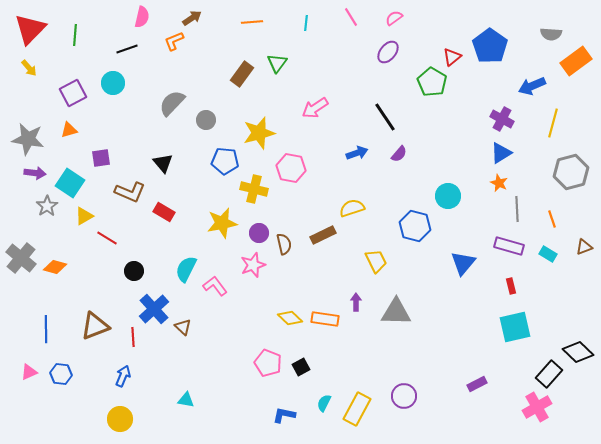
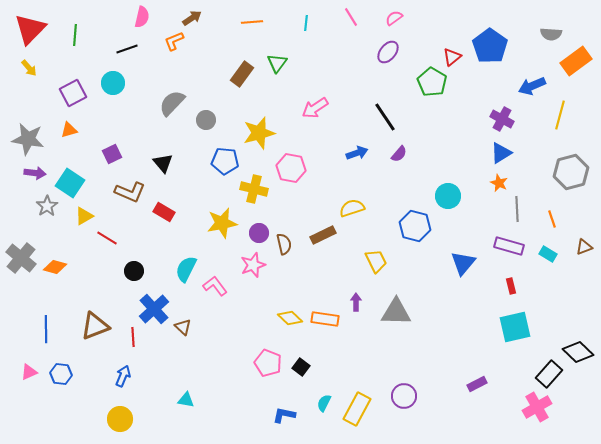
yellow line at (553, 123): moved 7 px right, 8 px up
purple square at (101, 158): moved 11 px right, 4 px up; rotated 18 degrees counterclockwise
black square at (301, 367): rotated 24 degrees counterclockwise
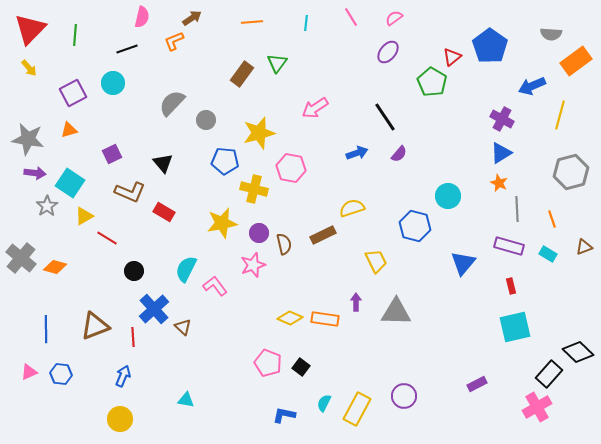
yellow diamond at (290, 318): rotated 20 degrees counterclockwise
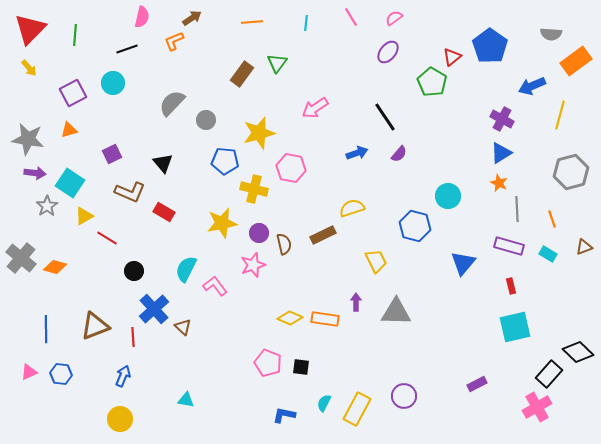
black square at (301, 367): rotated 30 degrees counterclockwise
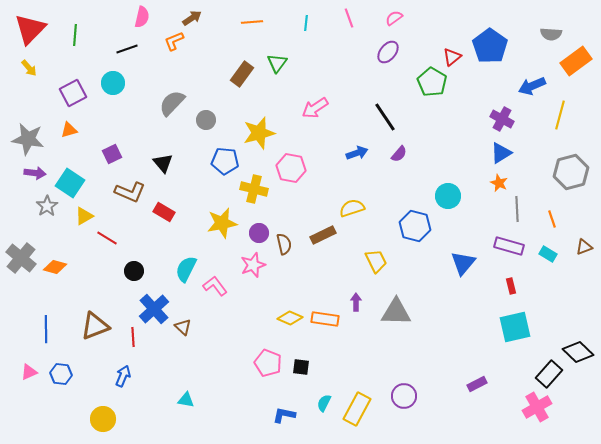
pink line at (351, 17): moved 2 px left, 1 px down; rotated 12 degrees clockwise
yellow circle at (120, 419): moved 17 px left
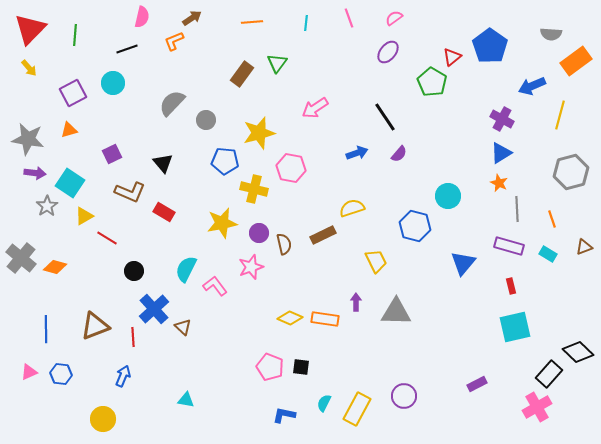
pink star at (253, 265): moved 2 px left, 2 px down
pink pentagon at (268, 363): moved 2 px right, 4 px down
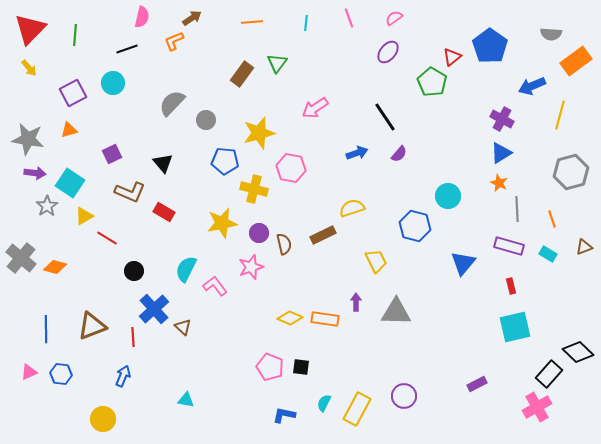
brown triangle at (95, 326): moved 3 px left
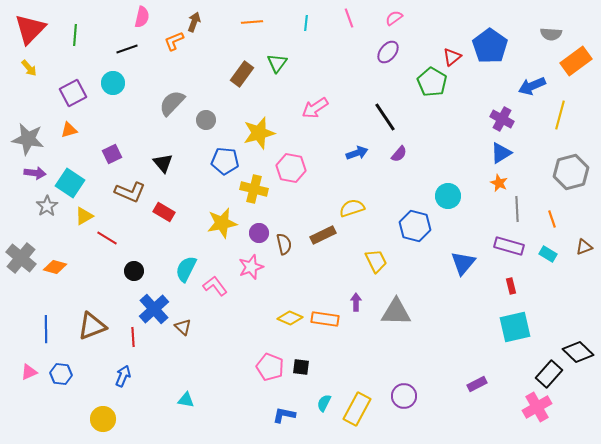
brown arrow at (192, 18): moved 2 px right, 4 px down; rotated 36 degrees counterclockwise
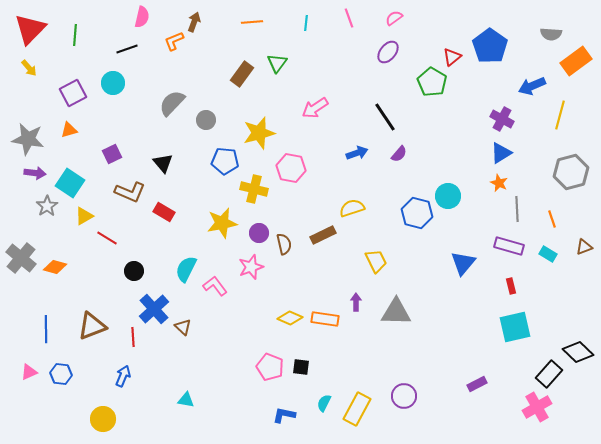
blue hexagon at (415, 226): moved 2 px right, 13 px up
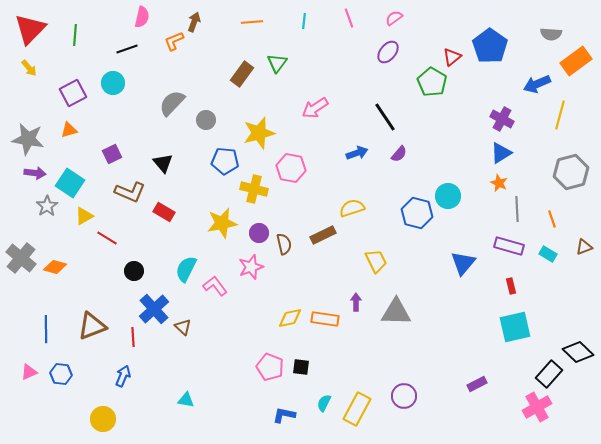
cyan line at (306, 23): moved 2 px left, 2 px up
blue arrow at (532, 86): moved 5 px right, 2 px up
yellow diamond at (290, 318): rotated 35 degrees counterclockwise
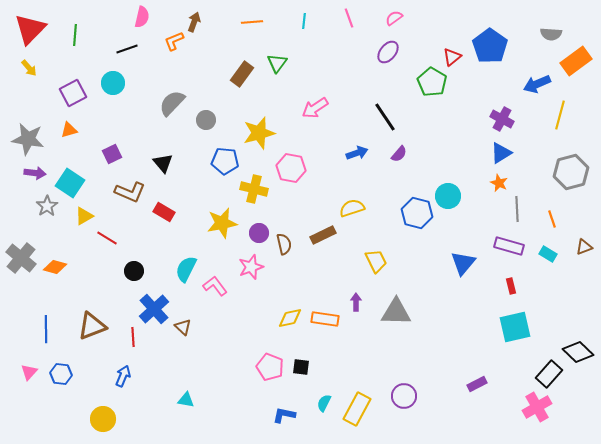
pink triangle at (29, 372): rotated 24 degrees counterclockwise
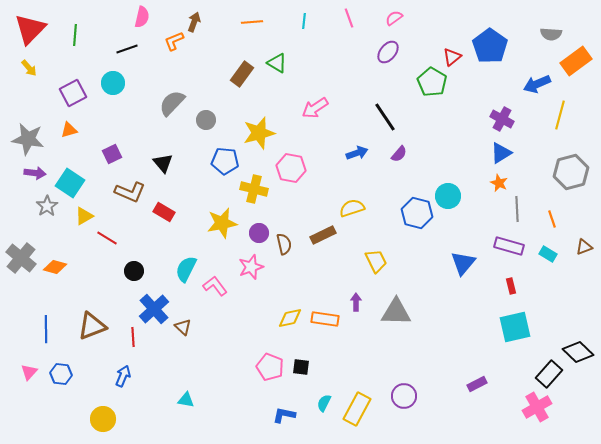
green triangle at (277, 63): rotated 35 degrees counterclockwise
